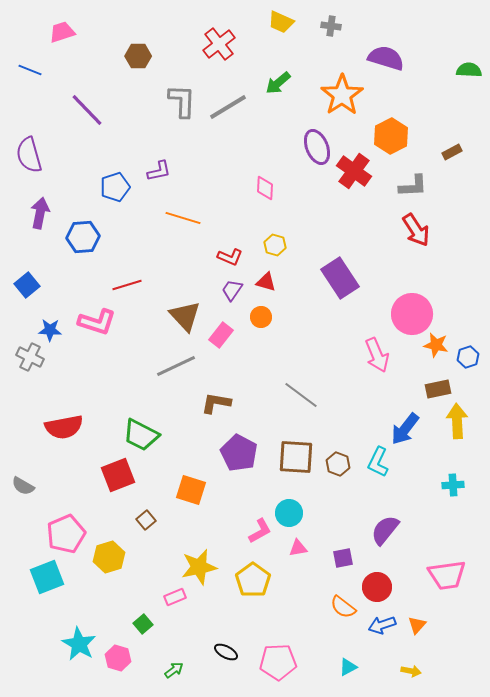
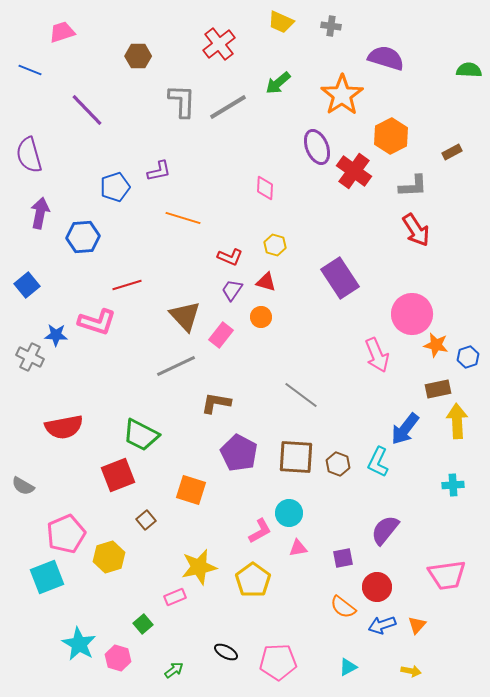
blue star at (50, 330): moved 6 px right, 5 px down
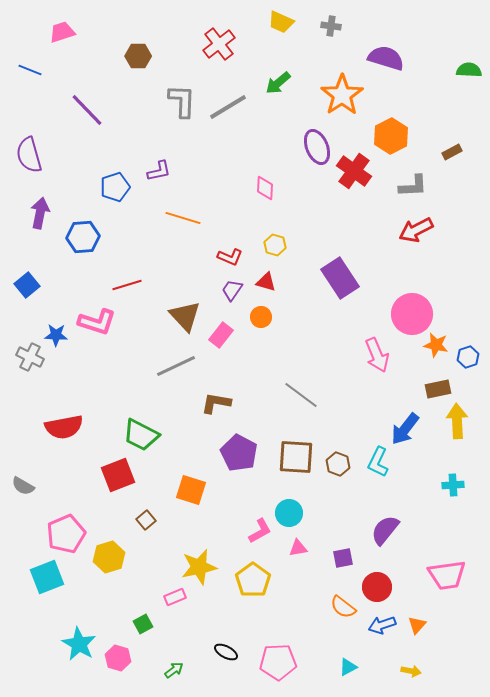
red arrow at (416, 230): rotated 96 degrees clockwise
green square at (143, 624): rotated 12 degrees clockwise
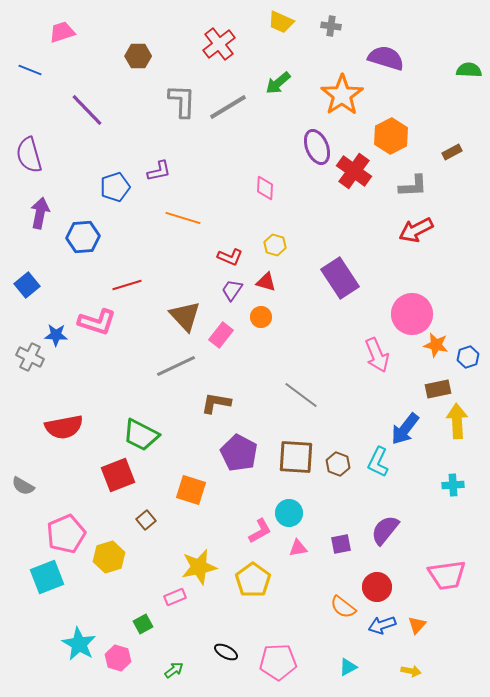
purple square at (343, 558): moved 2 px left, 14 px up
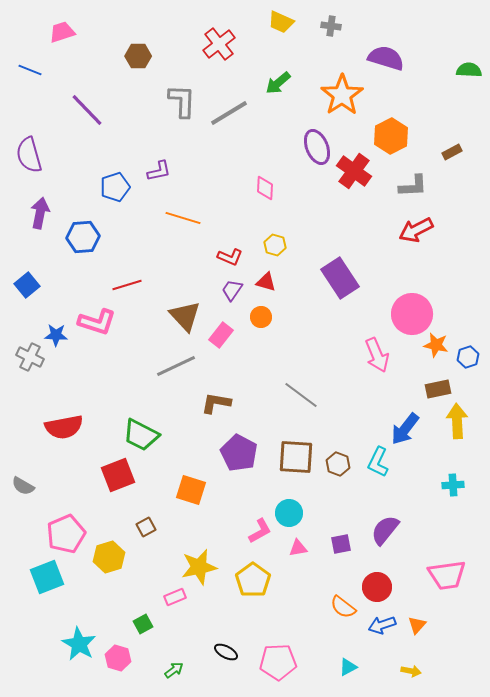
gray line at (228, 107): moved 1 px right, 6 px down
brown square at (146, 520): moved 7 px down; rotated 12 degrees clockwise
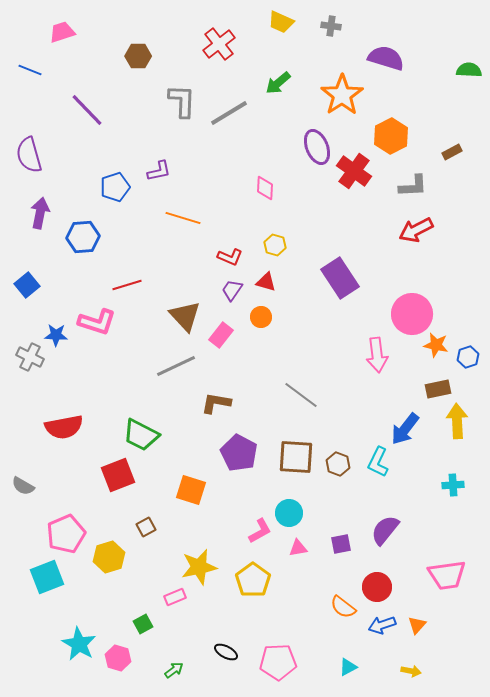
pink arrow at (377, 355): rotated 16 degrees clockwise
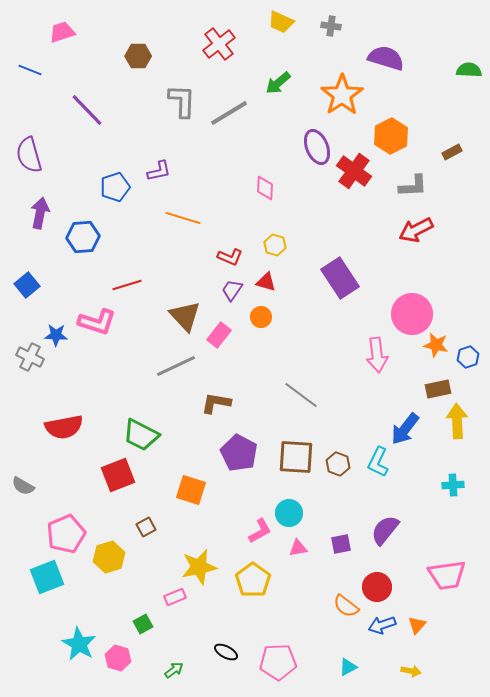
pink rectangle at (221, 335): moved 2 px left
orange semicircle at (343, 607): moved 3 px right, 1 px up
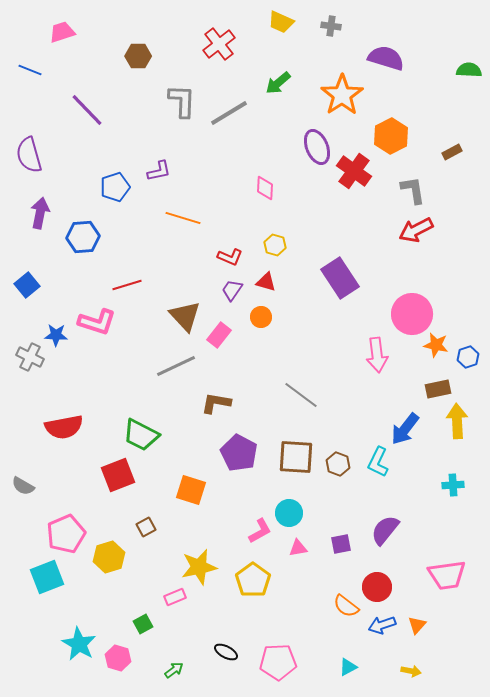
gray L-shape at (413, 186): moved 4 px down; rotated 96 degrees counterclockwise
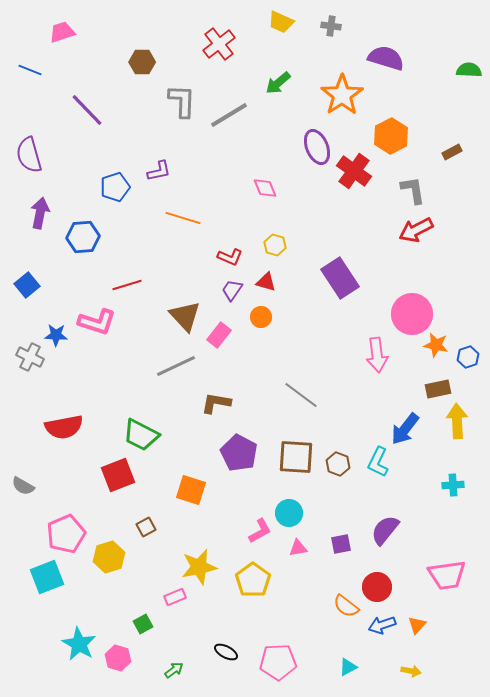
brown hexagon at (138, 56): moved 4 px right, 6 px down
gray line at (229, 113): moved 2 px down
pink diamond at (265, 188): rotated 25 degrees counterclockwise
